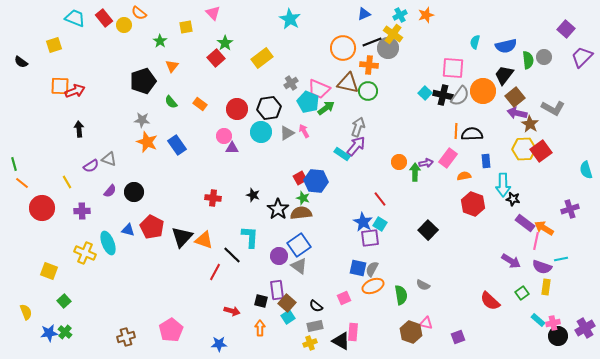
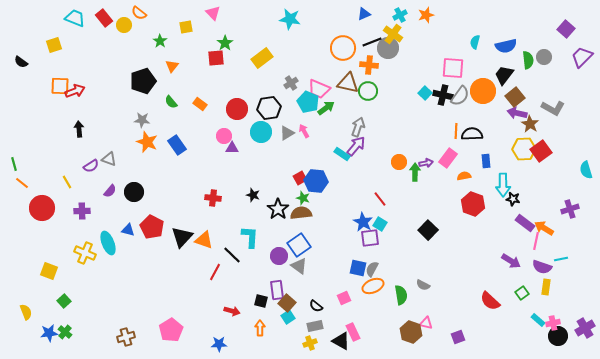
cyan star at (290, 19): rotated 20 degrees counterclockwise
red square at (216, 58): rotated 36 degrees clockwise
pink rectangle at (353, 332): rotated 30 degrees counterclockwise
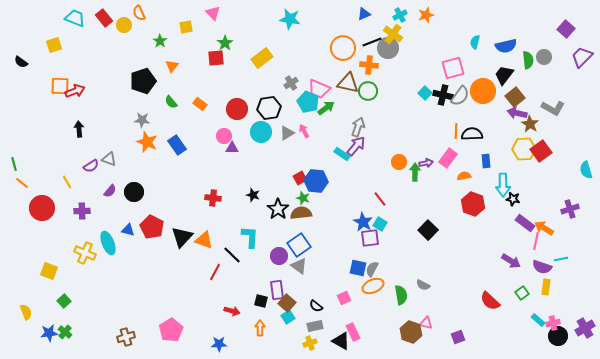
orange semicircle at (139, 13): rotated 28 degrees clockwise
pink square at (453, 68): rotated 20 degrees counterclockwise
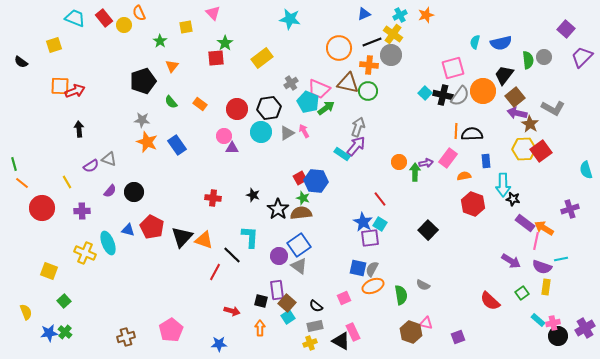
blue semicircle at (506, 46): moved 5 px left, 3 px up
orange circle at (343, 48): moved 4 px left
gray circle at (388, 48): moved 3 px right, 7 px down
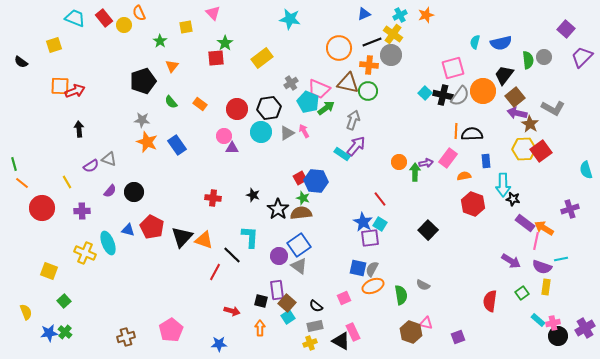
gray arrow at (358, 127): moved 5 px left, 7 px up
red semicircle at (490, 301): rotated 55 degrees clockwise
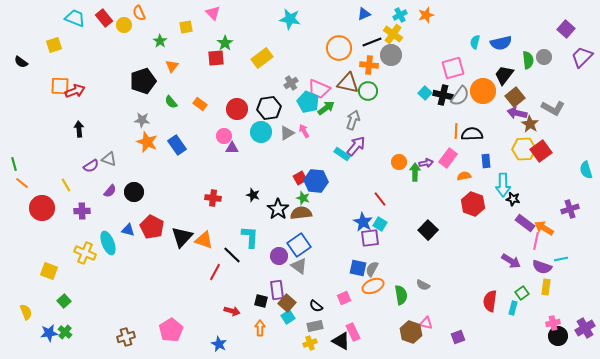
yellow line at (67, 182): moved 1 px left, 3 px down
cyan rectangle at (538, 320): moved 25 px left, 12 px up; rotated 64 degrees clockwise
blue star at (219, 344): rotated 28 degrees clockwise
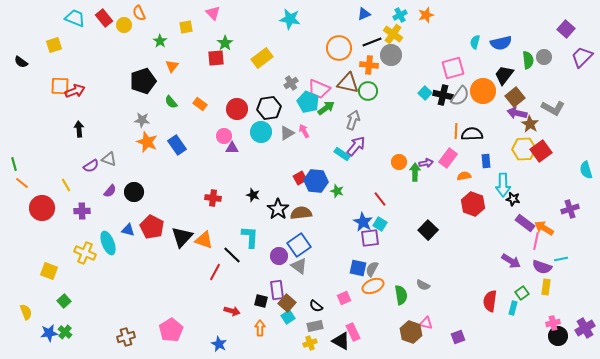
green star at (303, 198): moved 34 px right, 7 px up
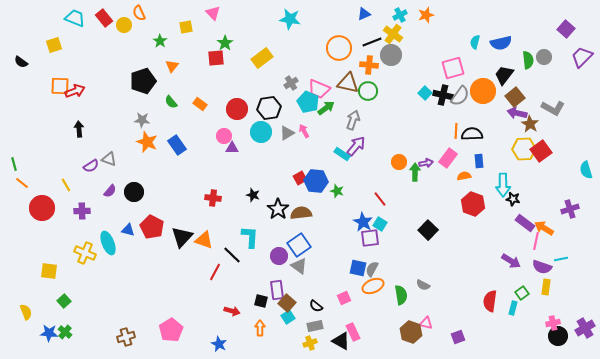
blue rectangle at (486, 161): moved 7 px left
yellow square at (49, 271): rotated 12 degrees counterclockwise
blue star at (49, 333): rotated 12 degrees clockwise
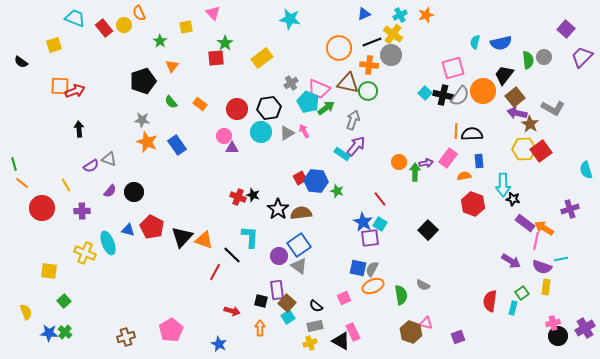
red rectangle at (104, 18): moved 10 px down
red cross at (213, 198): moved 25 px right, 1 px up; rotated 14 degrees clockwise
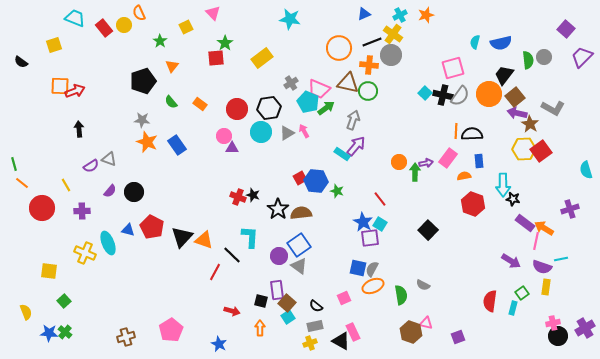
yellow square at (186, 27): rotated 16 degrees counterclockwise
orange circle at (483, 91): moved 6 px right, 3 px down
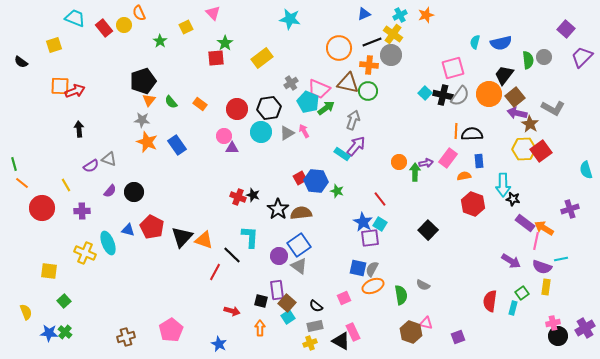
orange triangle at (172, 66): moved 23 px left, 34 px down
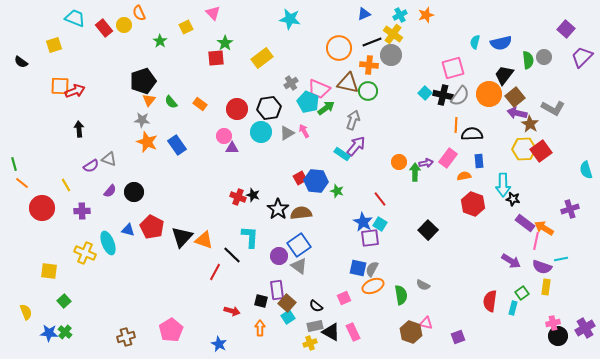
orange line at (456, 131): moved 6 px up
black triangle at (341, 341): moved 10 px left, 9 px up
